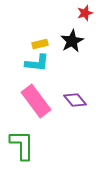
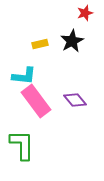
cyan L-shape: moved 13 px left, 13 px down
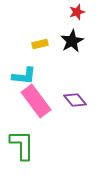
red star: moved 8 px left, 1 px up
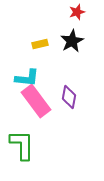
cyan L-shape: moved 3 px right, 2 px down
purple diamond: moved 6 px left, 3 px up; rotated 50 degrees clockwise
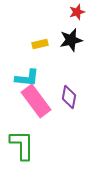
black star: moved 1 px left, 1 px up; rotated 15 degrees clockwise
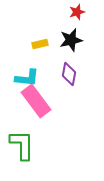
purple diamond: moved 23 px up
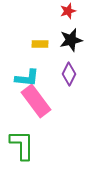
red star: moved 9 px left, 1 px up
yellow rectangle: rotated 14 degrees clockwise
purple diamond: rotated 15 degrees clockwise
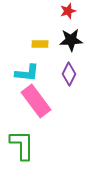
black star: rotated 10 degrees clockwise
cyan L-shape: moved 5 px up
